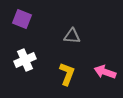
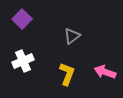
purple square: rotated 24 degrees clockwise
gray triangle: rotated 42 degrees counterclockwise
white cross: moved 2 px left, 1 px down
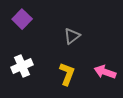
white cross: moved 1 px left, 5 px down
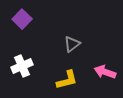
gray triangle: moved 8 px down
yellow L-shape: moved 6 px down; rotated 55 degrees clockwise
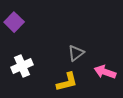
purple square: moved 8 px left, 3 px down
gray triangle: moved 4 px right, 9 px down
yellow L-shape: moved 2 px down
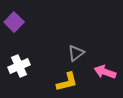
white cross: moved 3 px left
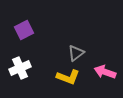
purple square: moved 10 px right, 8 px down; rotated 18 degrees clockwise
white cross: moved 1 px right, 2 px down
yellow L-shape: moved 1 px right, 5 px up; rotated 35 degrees clockwise
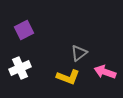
gray triangle: moved 3 px right
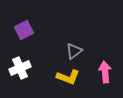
gray triangle: moved 5 px left, 2 px up
pink arrow: rotated 65 degrees clockwise
